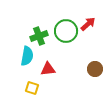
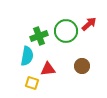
red arrow: moved 1 px right
brown circle: moved 13 px left, 3 px up
yellow square: moved 5 px up
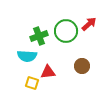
cyan semicircle: rotated 84 degrees clockwise
red triangle: moved 3 px down
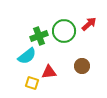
green circle: moved 2 px left
cyan semicircle: rotated 42 degrees counterclockwise
red triangle: moved 1 px right
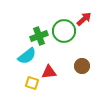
red arrow: moved 5 px left, 5 px up
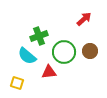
green circle: moved 21 px down
cyan semicircle: rotated 78 degrees clockwise
brown circle: moved 8 px right, 15 px up
yellow square: moved 15 px left
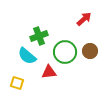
green circle: moved 1 px right
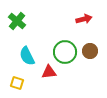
red arrow: rotated 28 degrees clockwise
green cross: moved 22 px left, 15 px up; rotated 30 degrees counterclockwise
cyan semicircle: rotated 24 degrees clockwise
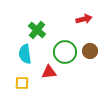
green cross: moved 20 px right, 9 px down
cyan semicircle: moved 2 px left, 2 px up; rotated 18 degrees clockwise
yellow square: moved 5 px right; rotated 16 degrees counterclockwise
